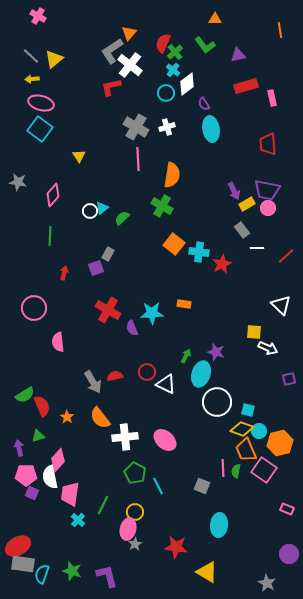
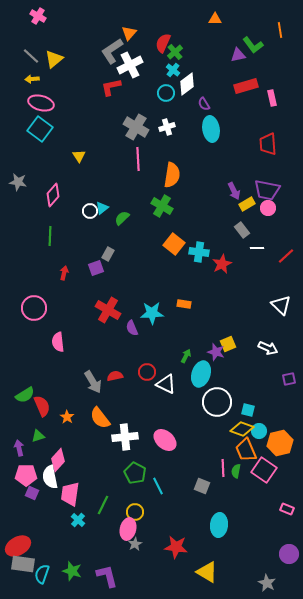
green L-shape at (205, 45): moved 48 px right
white cross at (130, 65): rotated 25 degrees clockwise
yellow square at (254, 332): moved 26 px left, 12 px down; rotated 28 degrees counterclockwise
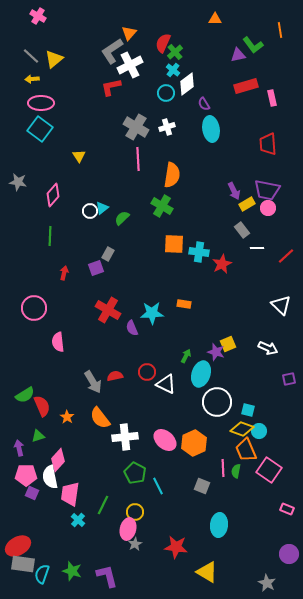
pink ellipse at (41, 103): rotated 15 degrees counterclockwise
orange square at (174, 244): rotated 35 degrees counterclockwise
orange hexagon at (280, 443): moved 86 px left; rotated 10 degrees counterclockwise
pink square at (264, 470): moved 5 px right
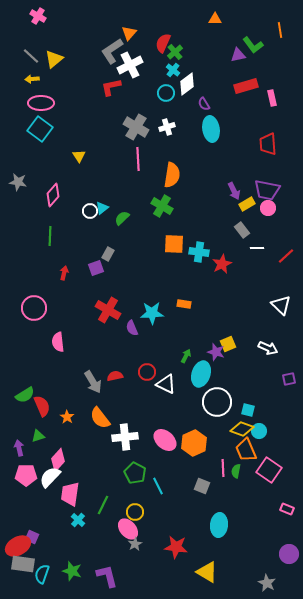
white semicircle at (50, 477): rotated 55 degrees clockwise
purple square at (32, 493): moved 44 px down
pink ellipse at (128, 529): rotated 55 degrees counterclockwise
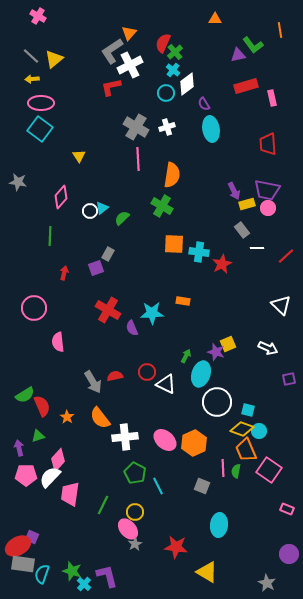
pink diamond at (53, 195): moved 8 px right, 2 px down
yellow rectangle at (247, 204): rotated 14 degrees clockwise
orange rectangle at (184, 304): moved 1 px left, 3 px up
cyan cross at (78, 520): moved 6 px right, 64 px down
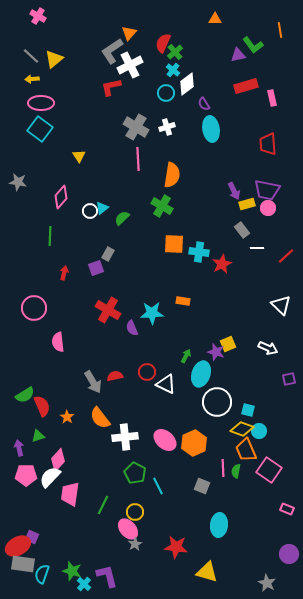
yellow triangle at (207, 572): rotated 15 degrees counterclockwise
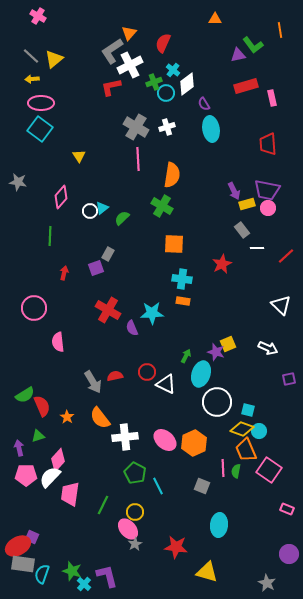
green cross at (175, 52): moved 21 px left, 30 px down; rotated 21 degrees clockwise
cyan cross at (199, 252): moved 17 px left, 27 px down
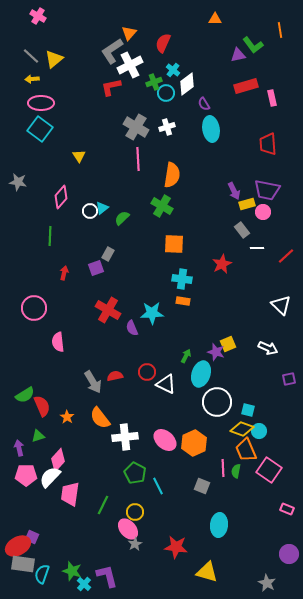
pink circle at (268, 208): moved 5 px left, 4 px down
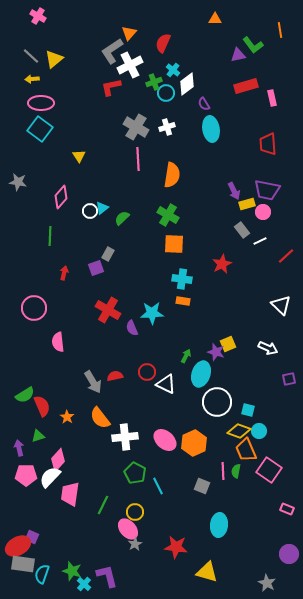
green cross at (162, 206): moved 6 px right, 9 px down
white line at (257, 248): moved 3 px right, 7 px up; rotated 24 degrees counterclockwise
yellow diamond at (242, 429): moved 3 px left, 2 px down
pink line at (223, 468): moved 3 px down
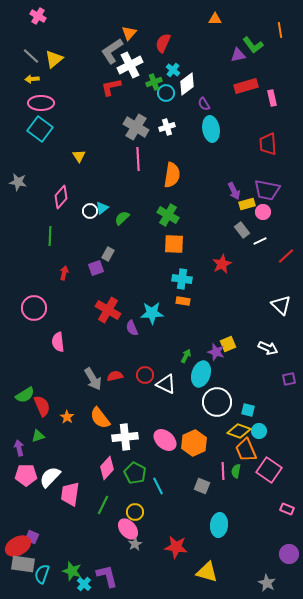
red circle at (147, 372): moved 2 px left, 3 px down
gray arrow at (93, 382): moved 3 px up
pink diamond at (58, 460): moved 49 px right, 8 px down
